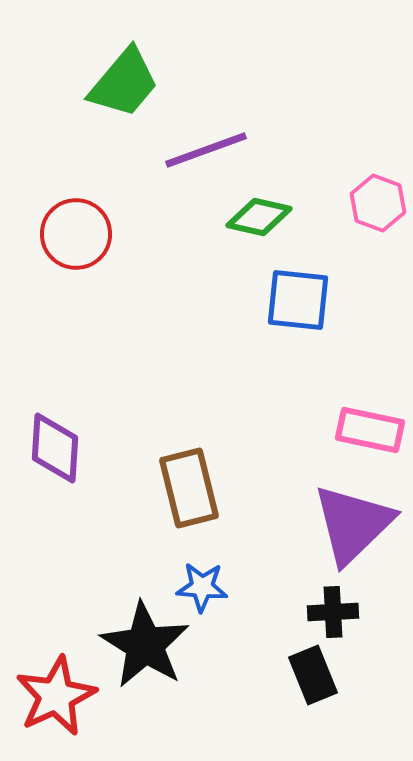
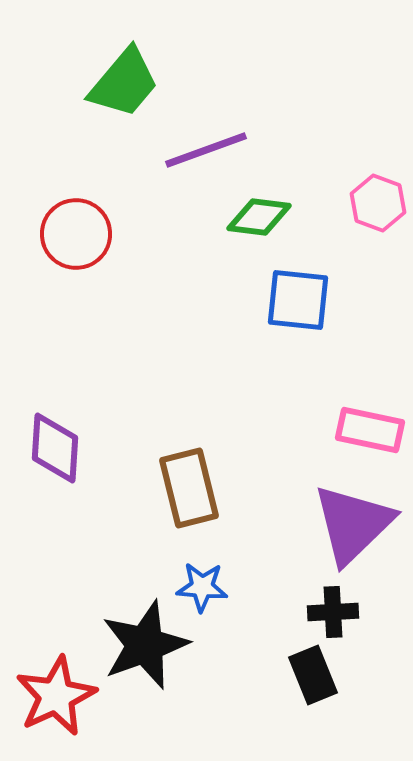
green diamond: rotated 6 degrees counterclockwise
black star: rotated 20 degrees clockwise
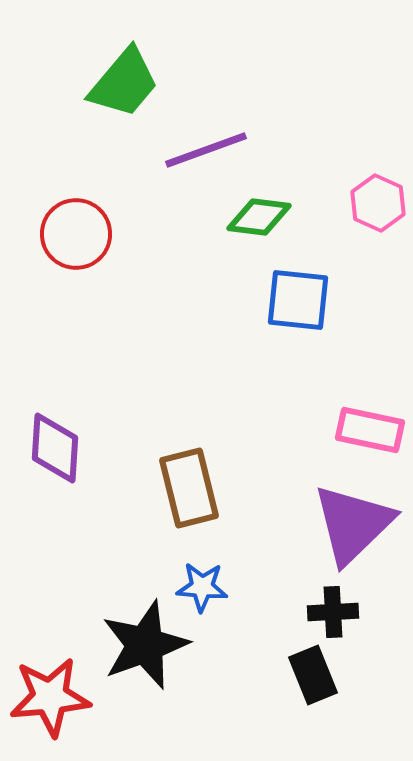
pink hexagon: rotated 4 degrees clockwise
red star: moved 6 px left, 1 px down; rotated 20 degrees clockwise
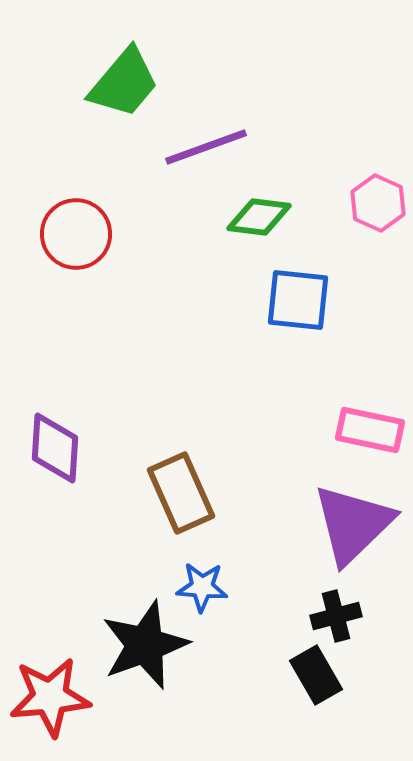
purple line: moved 3 px up
brown rectangle: moved 8 px left, 5 px down; rotated 10 degrees counterclockwise
black cross: moved 3 px right, 4 px down; rotated 12 degrees counterclockwise
black rectangle: moved 3 px right; rotated 8 degrees counterclockwise
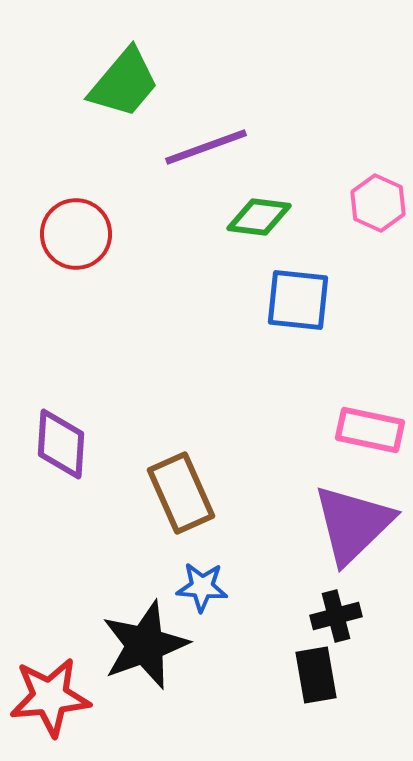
purple diamond: moved 6 px right, 4 px up
black rectangle: rotated 20 degrees clockwise
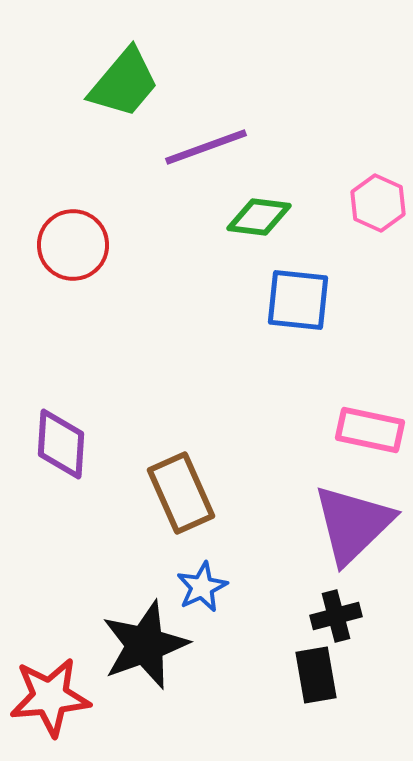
red circle: moved 3 px left, 11 px down
blue star: rotated 30 degrees counterclockwise
